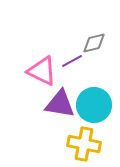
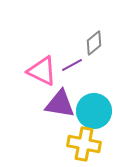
gray diamond: rotated 25 degrees counterclockwise
purple line: moved 4 px down
cyan circle: moved 6 px down
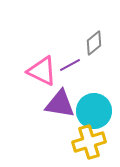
purple line: moved 2 px left
yellow cross: moved 5 px right, 2 px up; rotated 28 degrees counterclockwise
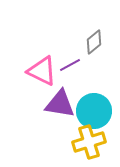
gray diamond: moved 1 px up
